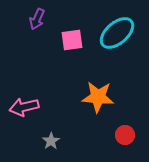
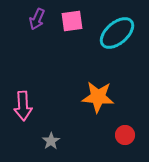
pink square: moved 19 px up
pink arrow: moved 1 px left, 1 px up; rotated 80 degrees counterclockwise
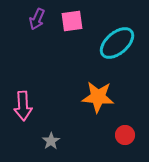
cyan ellipse: moved 10 px down
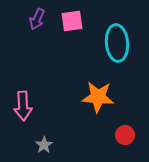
cyan ellipse: rotated 54 degrees counterclockwise
gray star: moved 7 px left, 4 px down
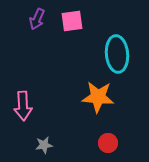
cyan ellipse: moved 11 px down
red circle: moved 17 px left, 8 px down
gray star: rotated 24 degrees clockwise
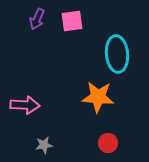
pink arrow: moved 2 px right, 1 px up; rotated 84 degrees counterclockwise
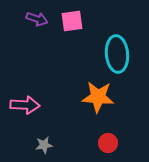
purple arrow: rotated 95 degrees counterclockwise
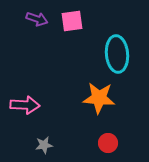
orange star: moved 1 px right, 1 px down
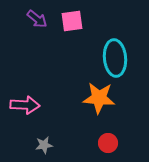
purple arrow: rotated 20 degrees clockwise
cyan ellipse: moved 2 px left, 4 px down
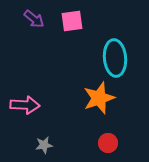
purple arrow: moved 3 px left
orange star: rotated 24 degrees counterclockwise
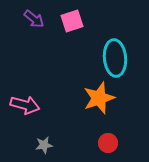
pink square: rotated 10 degrees counterclockwise
pink arrow: rotated 12 degrees clockwise
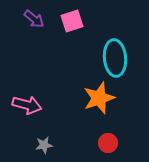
pink arrow: moved 2 px right
